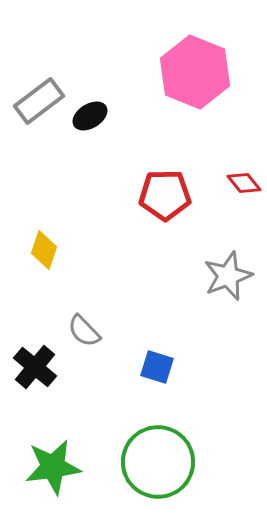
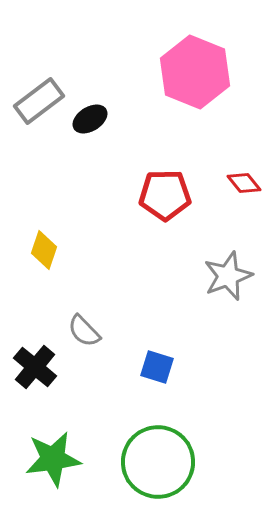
black ellipse: moved 3 px down
green star: moved 8 px up
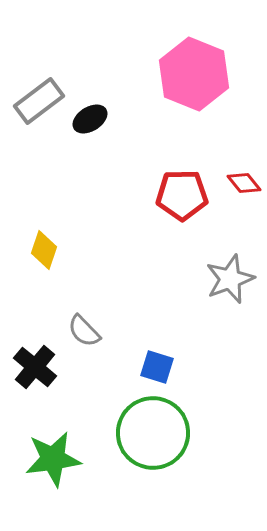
pink hexagon: moved 1 px left, 2 px down
red pentagon: moved 17 px right
gray star: moved 2 px right, 3 px down
green circle: moved 5 px left, 29 px up
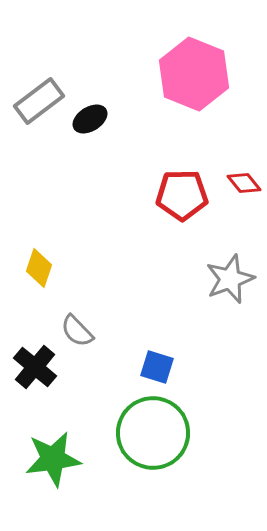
yellow diamond: moved 5 px left, 18 px down
gray semicircle: moved 7 px left
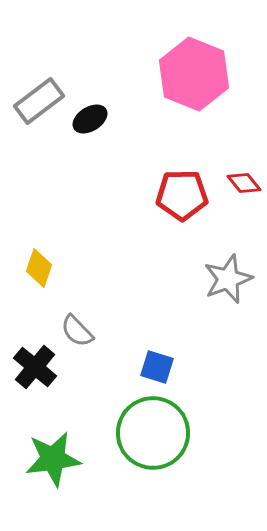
gray star: moved 2 px left
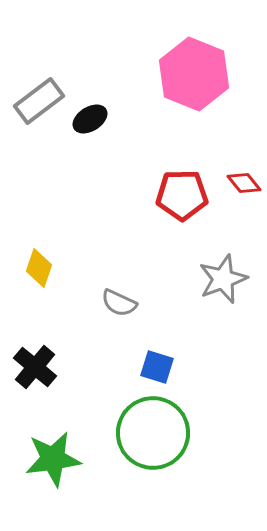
gray star: moved 5 px left
gray semicircle: moved 42 px right, 28 px up; rotated 21 degrees counterclockwise
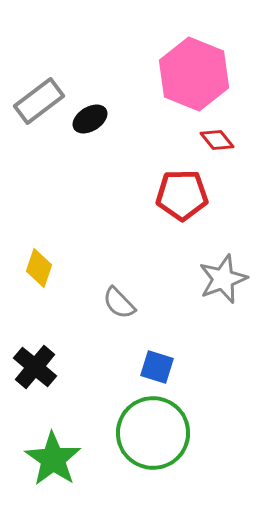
red diamond: moved 27 px left, 43 px up
gray semicircle: rotated 21 degrees clockwise
green star: rotated 30 degrees counterclockwise
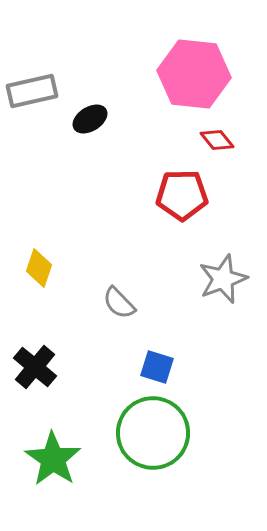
pink hexagon: rotated 16 degrees counterclockwise
gray rectangle: moved 7 px left, 10 px up; rotated 24 degrees clockwise
